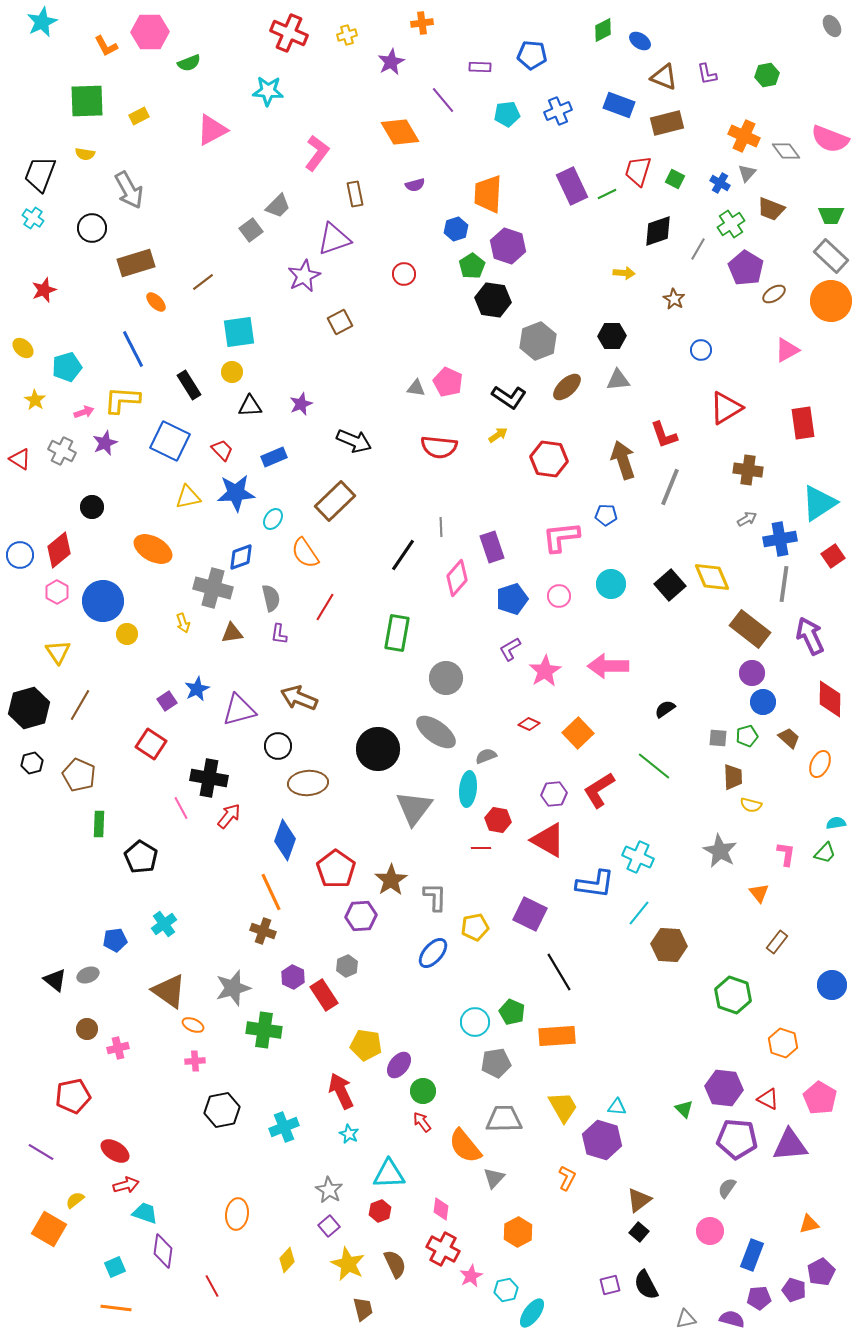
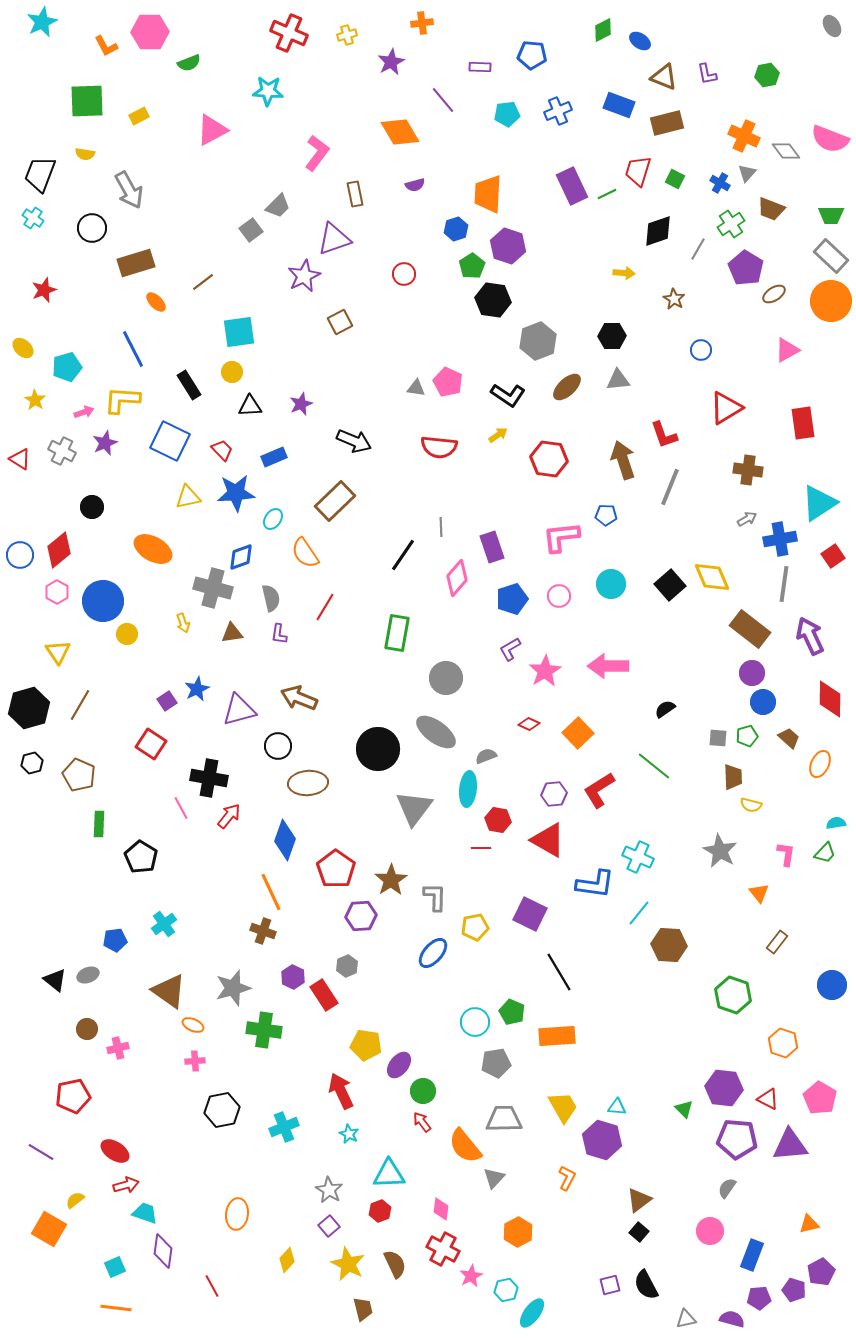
black L-shape at (509, 397): moved 1 px left, 2 px up
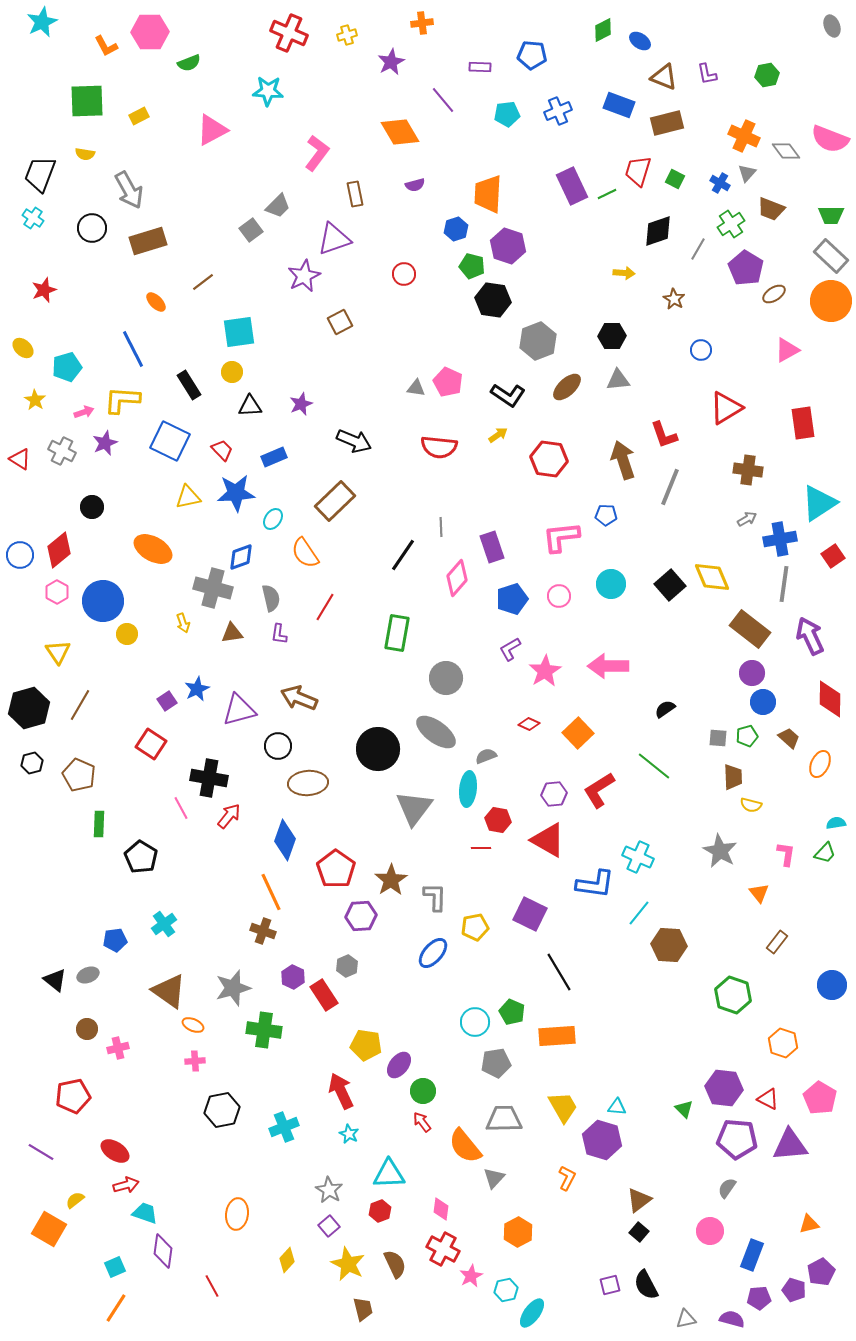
gray ellipse at (832, 26): rotated 10 degrees clockwise
brown rectangle at (136, 263): moved 12 px right, 22 px up
green pentagon at (472, 266): rotated 25 degrees counterclockwise
orange line at (116, 1308): rotated 64 degrees counterclockwise
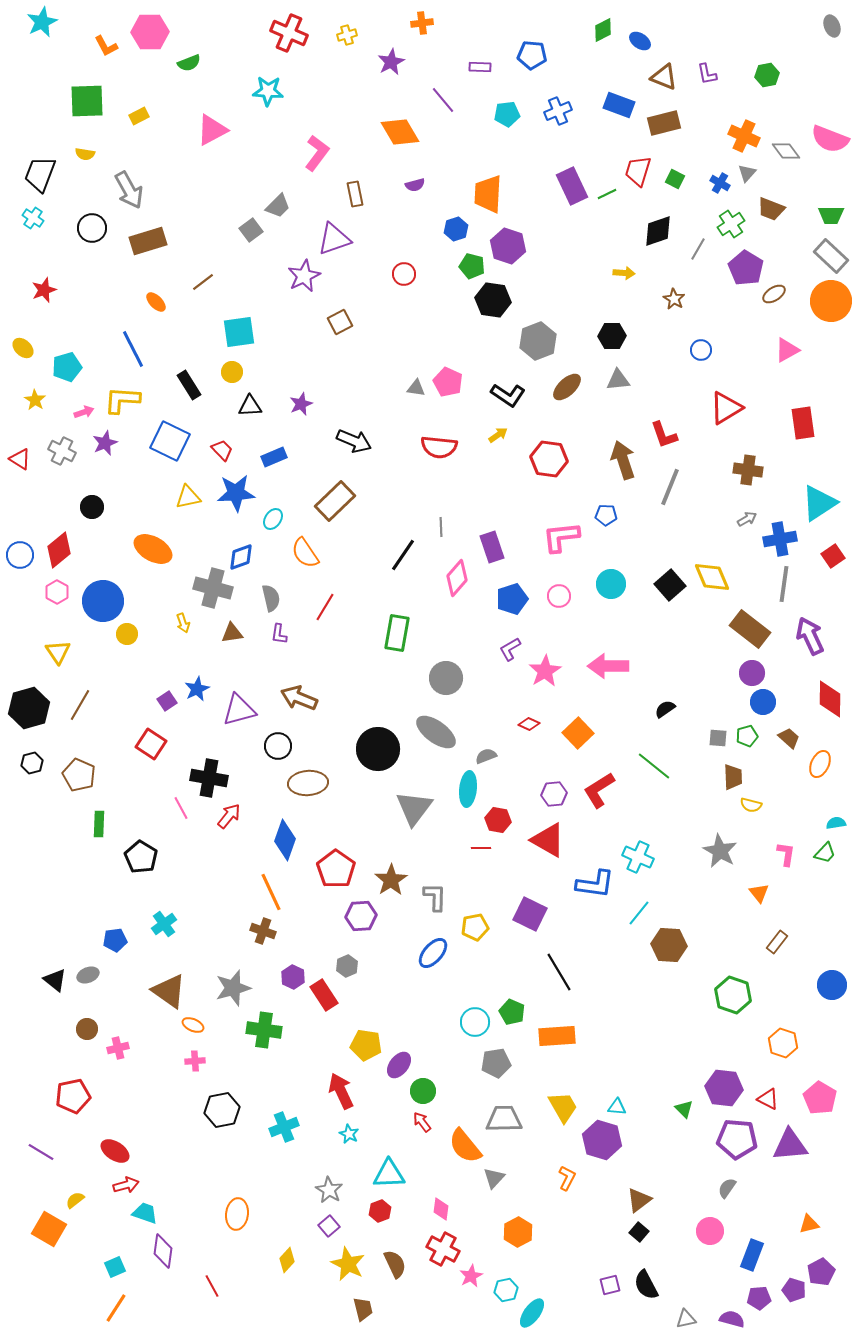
brown rectangle at (667, 123): moved 3 px left
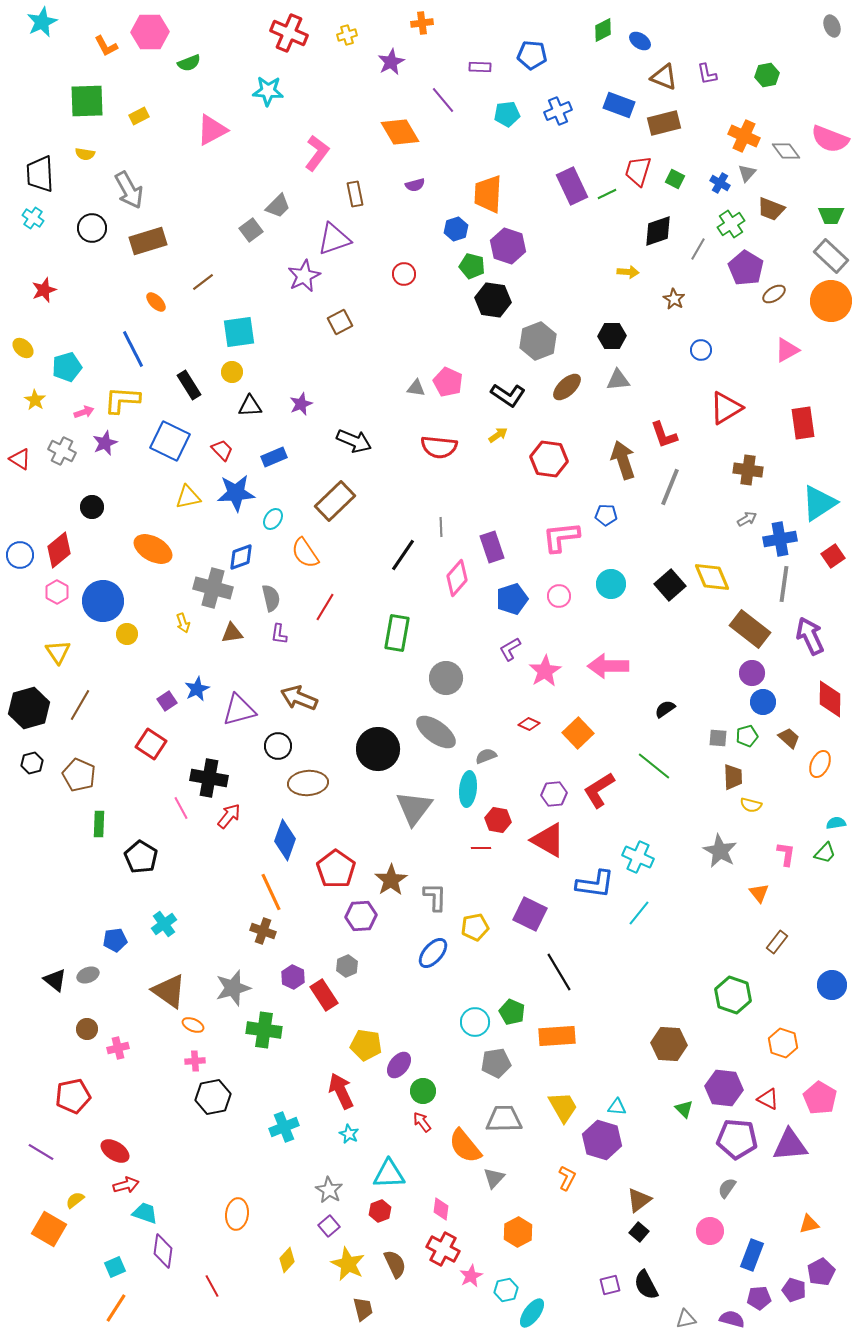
black trapezoid at (40, 174): rotated 24 degrees counterclockwise
yellow arrow at (624, 273): moved 4 px right, 1 px up
brown hexagon at (669, 945): moved 99 px down
black hexagon at (222, 1110): moved 9 px left, 13 px up
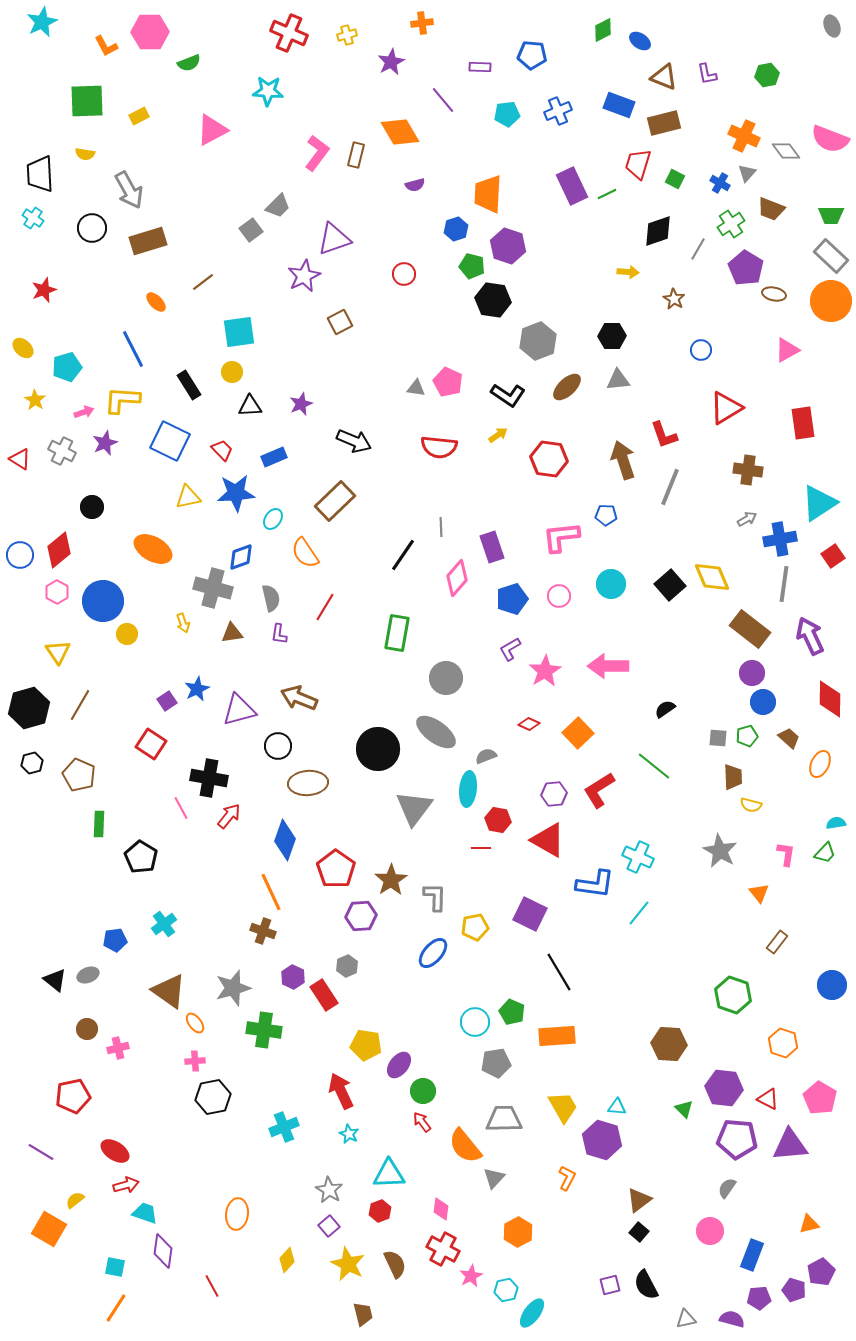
red trapezoid at (638, 171): moved 7 px up
brown rectangle at (355, 194): moved 1 px right, 39 px up; rotated 25 degrees clockwise
brown ellipse at (774, 294): rotated 45 degrees clockwise
orange ellipse at (193, 1025): moved 2 px right, 2 px up; rotated 30 degrees clockwise
cyan square at (115, 1267): rotated 35 degrees clockwise
brown trapezoid at (363, 1309): moved 5 px down
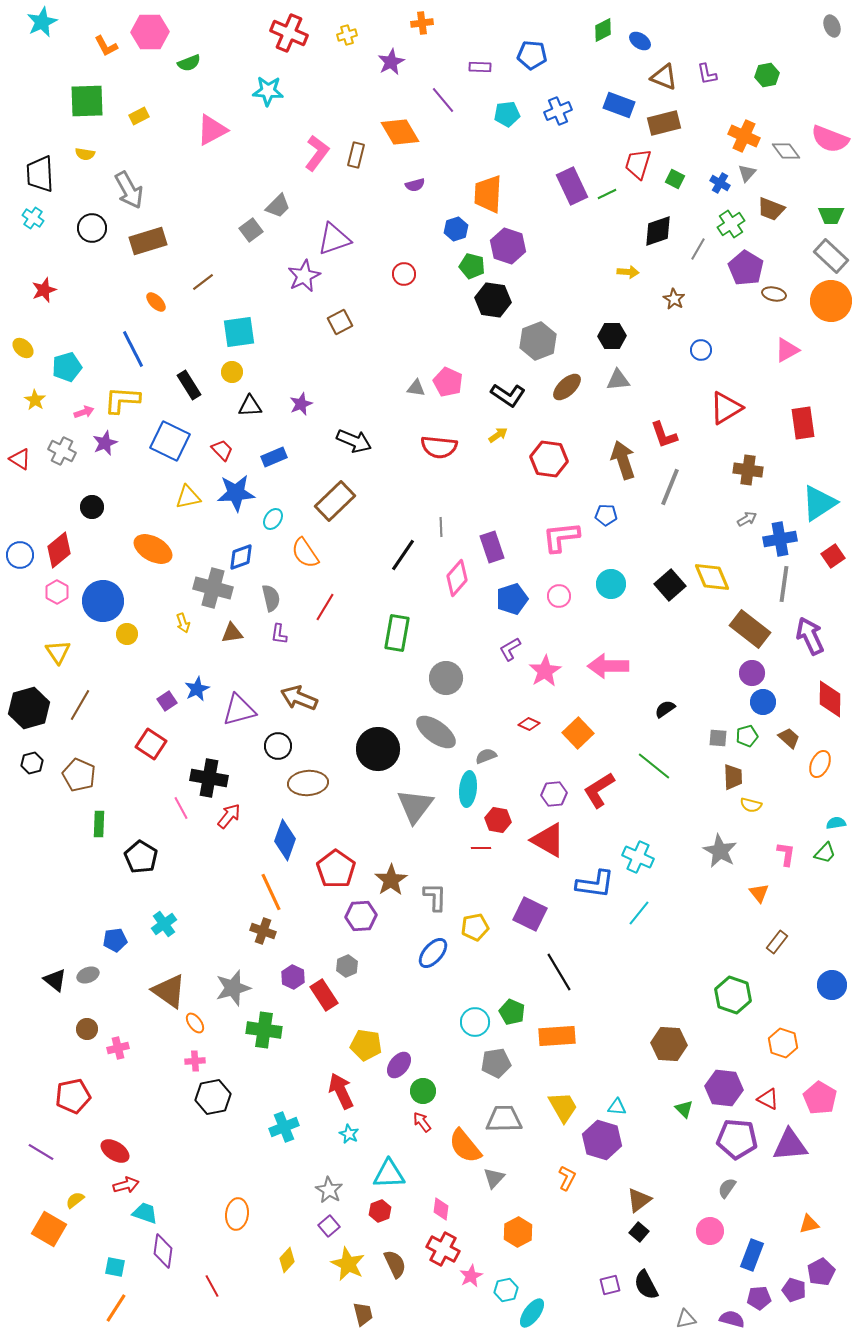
gray triangle at (414, 808): moved 1 px right, 2 px up
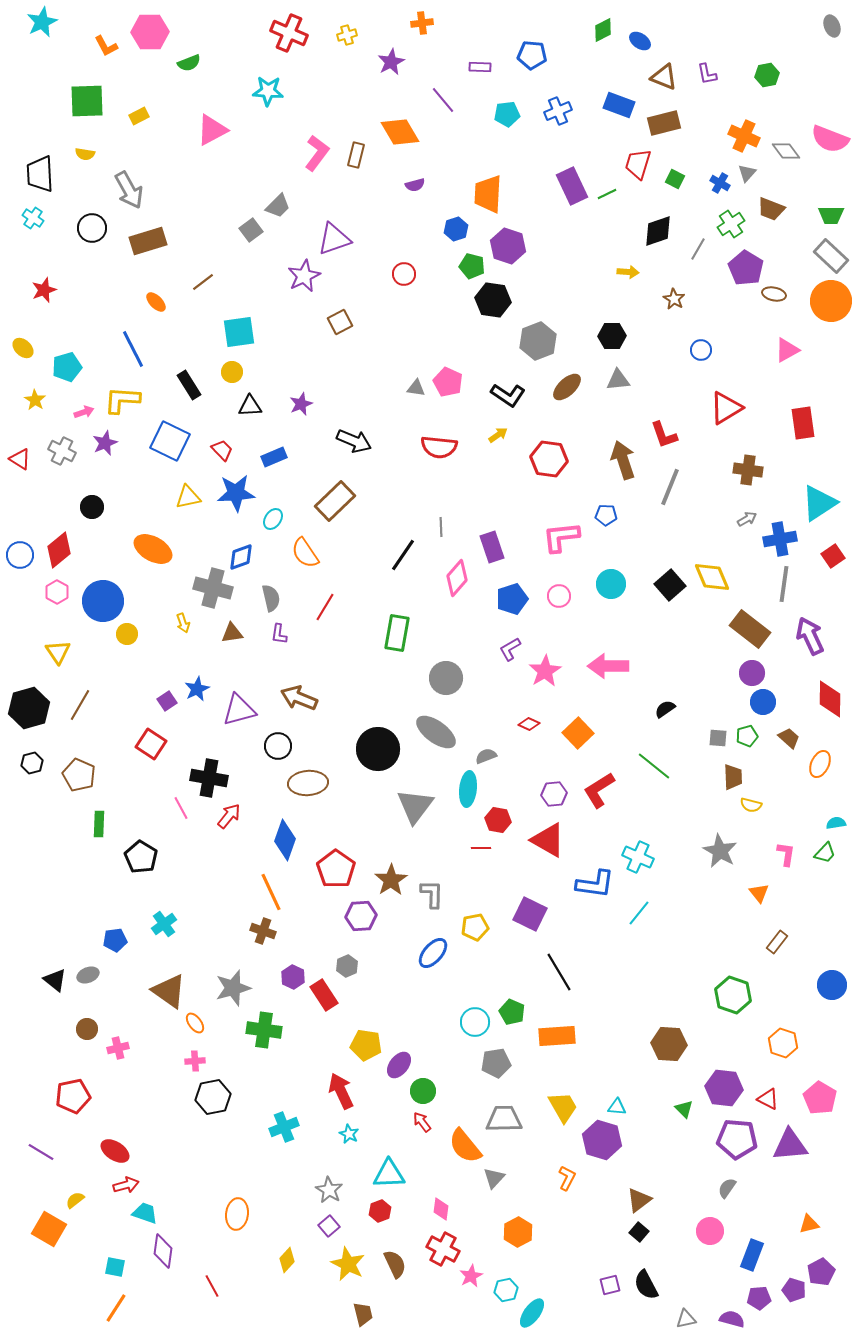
gray L-shape at (435, 897): moved 3 px left, 3 px up
